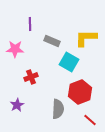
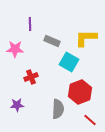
purple star: rotated 24 degrees clockwise
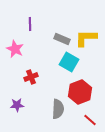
gray rectangle: moved 10 px right, 2 px up
pink star: rotated 24 degrees clockwise
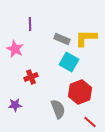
purple star: moved 2 px left
gray semicircle: rotated 24 degrees counterclockwise
red line: moved 2 px down
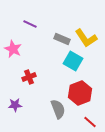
purple line: rotated 64 degrees counterclockwise
yellow L-shape: rotated 125 degrees counterclockwise
pink star: moved 2 px left
cyan square: moved 4 px right, 1 px up
red cross: moved 2 px left
red hexagon: moved 1 px down
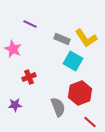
gray semicircle: moved 2 px up
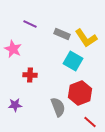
gray rectangle: moved 5 px up
red cross: moved 1 px right, 2 px up; rotated 24 degrees clockwise
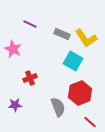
red cross: moved 3 px down; rotated 24 degrees counterclockwise
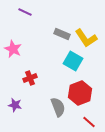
purple line: moved 5 px left, 12 px up
purple star: rotated 16 degrees clockwise
red line: moved 1 px left
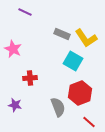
red cross: rotated 16 degrees clockwise
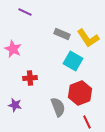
yellow L-shape: moved 2 px right
red line: moved 2 px left; rotated 24 degrees clockwise
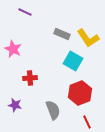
gray semicircle: moved 5 px left, 3 px down
